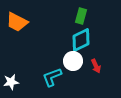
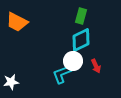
cyan L-shape: moved 10 px right, 3 px up
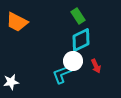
green rectangle: moved 3 px left; rotated 49 degrees counterclockwise
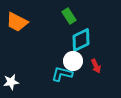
green rectangle: moved 9 px left
cyan L-shape: rotated 35 degrees clockwise
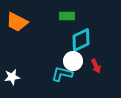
green rectangle: moved 2 px left; rotated 56 degrees counterclockwise
white star: moved 1 px right, 5 px up
